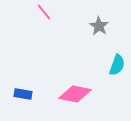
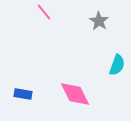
gray star: moved 5 px up
pink diamond: rotated 52 degrees clockwise
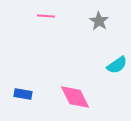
pink line: moved 2 px right, 4 px down; rotated 48 degrees counterclockwise
cyan semicircle: rotated 35 degrees clockwise
pink diamond: moved 3 px down
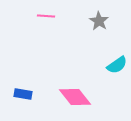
pink diamond: rotated 12 degrees counterclockwise
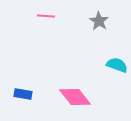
cyan semicircle: rotated 125 degrees counterclockwise
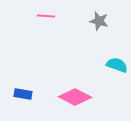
gray star: rotated 18 degrees counterclockwise
pink diamond: rotated 24 degrees counterclockwise
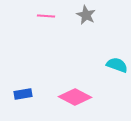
gray star: moved 13 px left, 6 px up; rotated 12 degrees clockwise
blue rectangle: rotated 18 degrees counterclockwise
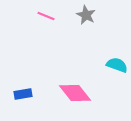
pink line: rotated 18 degrees clockwise
pink diamond: moved 4 px up; rotated 24 degrees clockwise
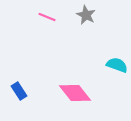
pink line: moved 1 px right, 1 px down
blue rectangle: moved 4 px left, 3 px up; rotated 66 degrees clockwise
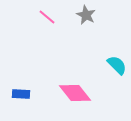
pink line: rotated 18 degrees clockwise
cyan semicircle: rotated 25 degrees clockwise
blue rectangle: moved 2 px right, 3 px down; rotated 54 degrees counterclockwise
